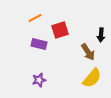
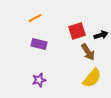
red square: moved 17 px right, 1 px down
black arrow: rotated 112 degrees counterclockwise
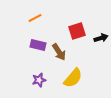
black arrow: moved 3 px down
purple rectangle: moved 1 px left, 1 px down
brown arrow: moved 29 px left
yellow semicircle: moved 19 px left
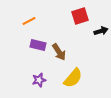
orange line: moved 6 px left, 3 px down
red square: moved 3 px right, 15 px up
black arrow: moved 7 px up
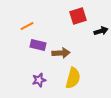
red square: moved 2 px left
orange line: moved 2 px left, 5 px down
brown arrow: moved 2 px right, 1 px down; rotated 60 degrees counterclockwise
yellow semicircle: rotated 25 degrees counterclockwise
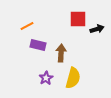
red square: moved 3 px down; rotated 18 degrees clockwise
black arrow: moved 4 px left, 2 px up
brown arrow: rotated 84 degrees counterclockwise
purple star: moved 7 px right, 2 px up; rotated 16 degrees counterclockwise
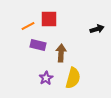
red square: moved 29 px left
orange line: moved 1 px right
